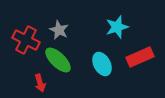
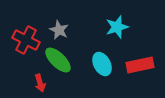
red rectangle: moved 8 px down; rotated 12 degrees clockwise
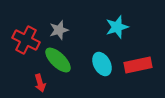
gray star: rotated 30 degrees clockwise
red rectangle: moved 2 px left
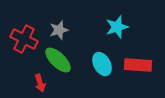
red cross: moved 2 px left, 1 px up
red rectangle: rotated 16 degrees clockwise
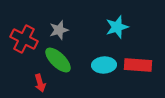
cyan ellipse: moved 2 px right, 1 px down; rotated 65 degrees counterclockwise
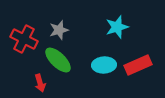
red rectangle: rotated 28 degrees counterclockwise
